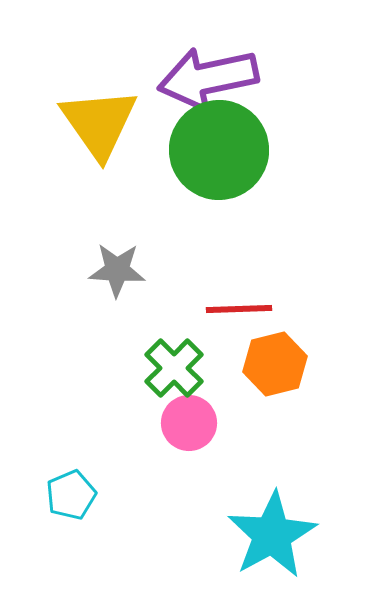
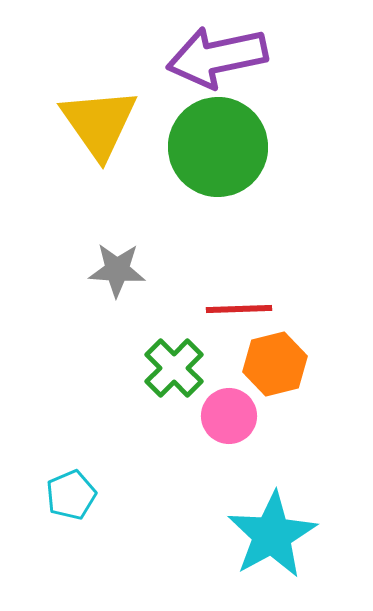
purple arrow: moved 9 px right, 21 px up
green circle: moved 1 px left, 3 px up
pink circle: moved 40 px right, 7 px up
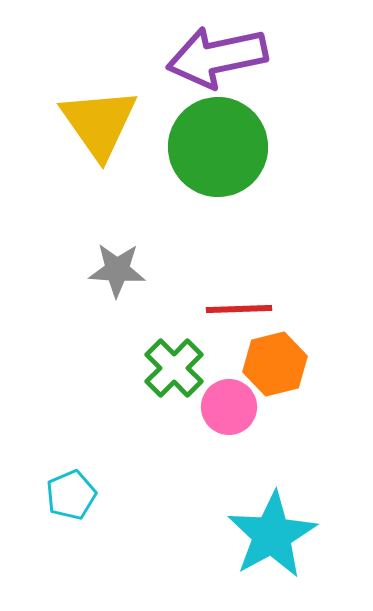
pink circle: moved 9 px up
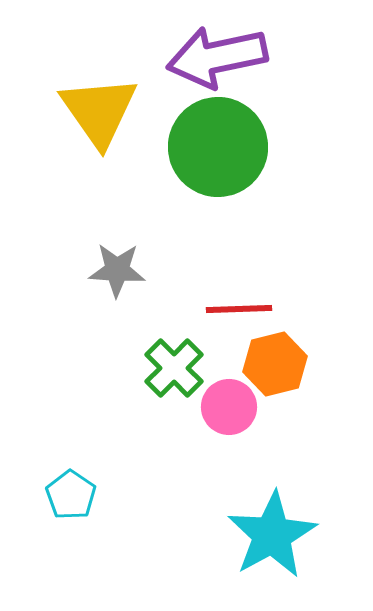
yellow triangle: moved 12 px up
cyan pentagon: rotated 15 degrees counterclockwise
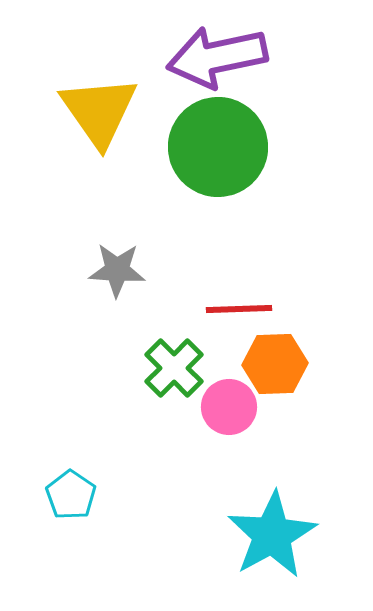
orange hexagon: rotated 12 degrees clockwise
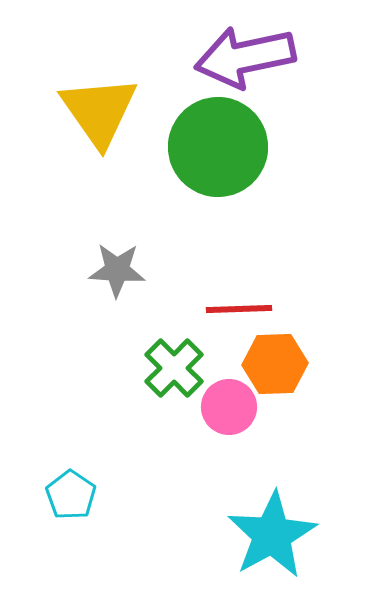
purple arrow: moved 28 px right
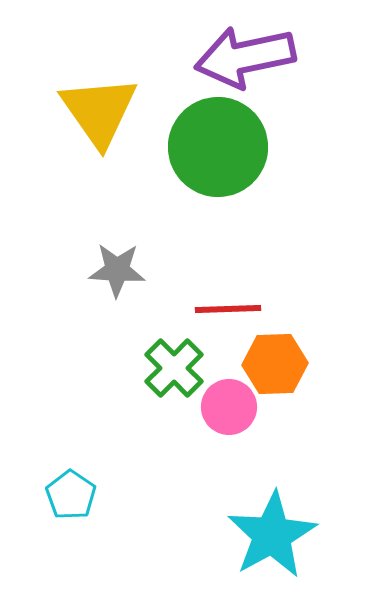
red line: moved 11 px left
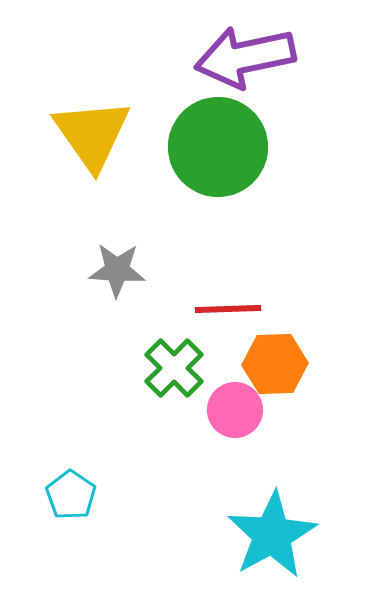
yellow triangle: moved 7 px left, 23 px down
pink circle: moved 6 px right, 3 px down
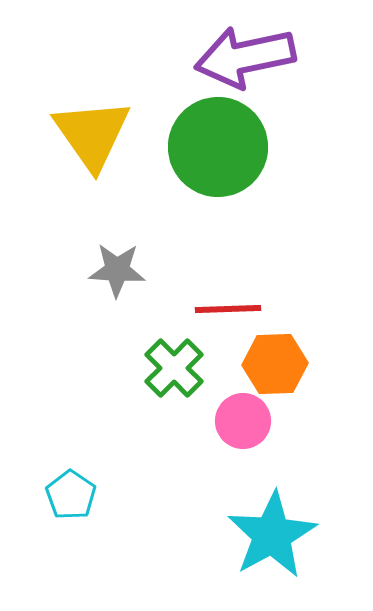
pink circle: moved 8 px right, 11 px down
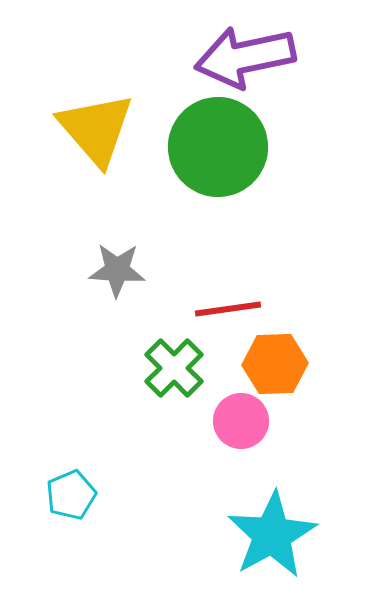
yellow triangle: moved 4 px right, 5 px up; rotated 6 degrees counterclockwise
red line: rotated 6 degrees counterclockwise
pink circle: moved 2 px left
cyan pentagon: rotated 15 degrees clockwise
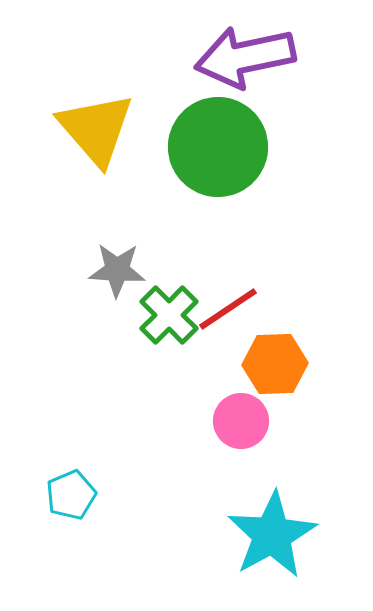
red line: rotated 26 degrees counterclockwise
green cross: moved 5 px left, 53 px up
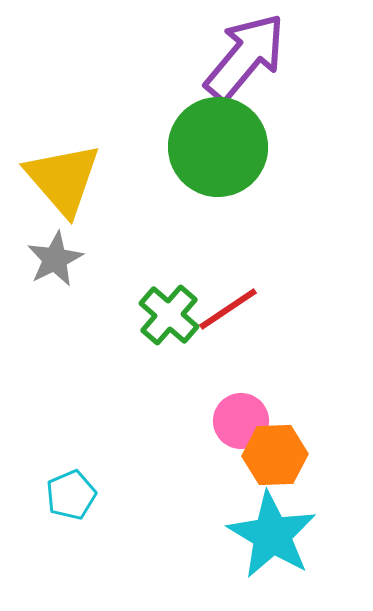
purple arrow: rotated 142 degrees clockwise
yellow triangle: moved 33 px left, 50 px down
gray star: moved 62 px left, 11 px up; rotated 30 degrees counterclockwise
green cross: rotated 4 degrees counterclockwise
orange hexagon: moved 91 px down
cyan star: rotated 12 degrees counterclockwise
